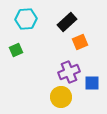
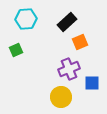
purple cross: moved 3 px up
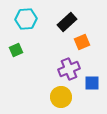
orange square: moved 2 px right
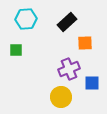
orange square: moved 3 px right, 1 px down; rotated 21 degrees clockwise
green square: rotated 24 degrees clockwise
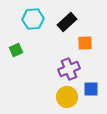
cyan hexagon: moved 7 px right
green square: rotated 24 degrees counterclockwise
blue square: moved 1 px left, 6 px down
yellow circle: moved 6 px right
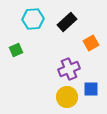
orange square: moved 6 px right; rotated 28 degrees counterclockwise
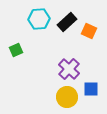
cyan hexagon: moved 6 px right
orange square: moved 2 px left, 12 px up; rotated 35 degrees counterclockwise
purple cross: rotated 25 degrees counterclockwise
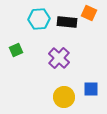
black rectangle: rotated 48 degrees clockwise
orange square: moved 18 px up
purple cross: moved 10 px left, 11 px up
yellow circle: moved 3 px left
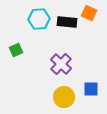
purple cross: moved 2 px right, 6 px down
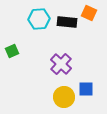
green square: moved 4 px left, 1 px down
blue square: moved 5 px left
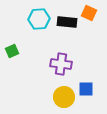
purple cross: rotated 35 degrees counterclockwise
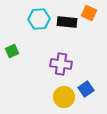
blue square: rotated 35 degrees counterclockwise
